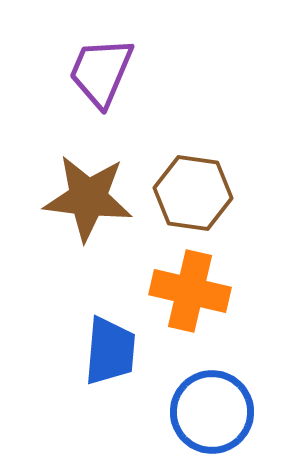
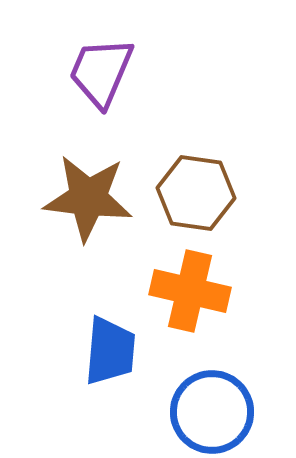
brown hexagon: moved 3 px right
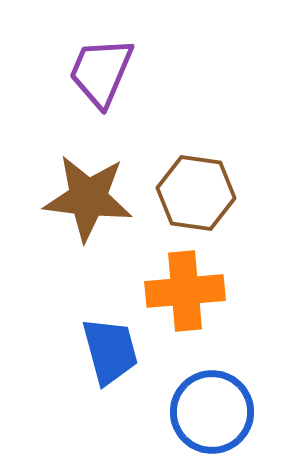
orange cross: moved 5 px left; rotated 18 degrees counterclockwise
blue trapezoid: rotated 20 degrees counterclockwise
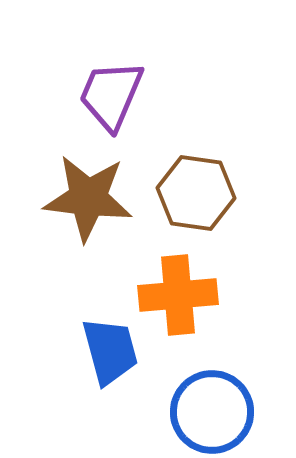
purple trapezoid: moved 10 px right, 23 px down
orange cross: moved 7 px left, 4 px down
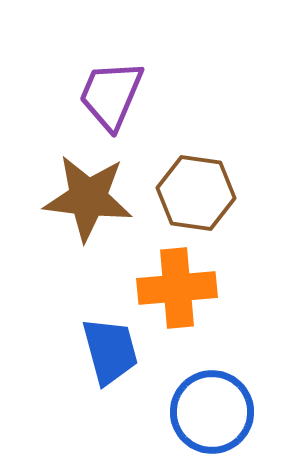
orange cross: moved 1 px left, 7 px up
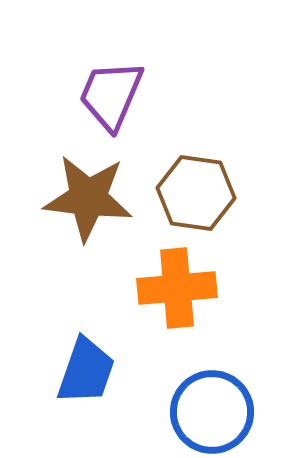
blue trapezoid: moved 24 px left, 20 px down; rotated 34 degrees clockwise
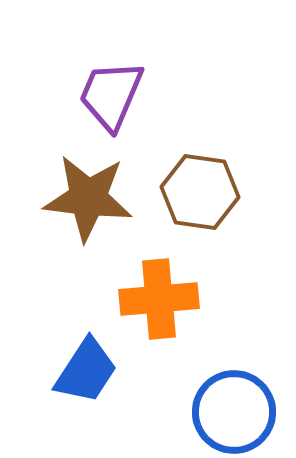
brown hexagon: moved 4 px right, 1 px up
orange cross: moved 18 px left, 11 px down
blue trapezoid: rotated 14 degrees clockwise
blue circle: moved 22 px right
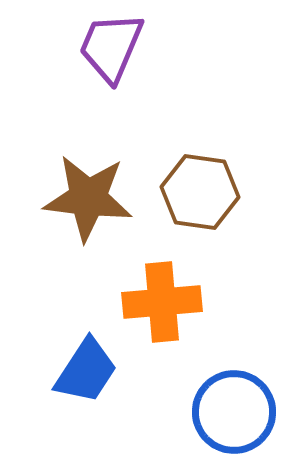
purple trapezoid: moved 48 px up
orange cross: moved 3 px right, 3 px down
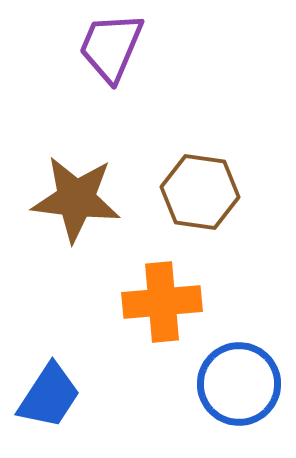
brown star: moved 12 px left, 1 px down
blue trapezoid: moved 37 px left, 25 px down
blue circle: moved 5 px right, 28 px up
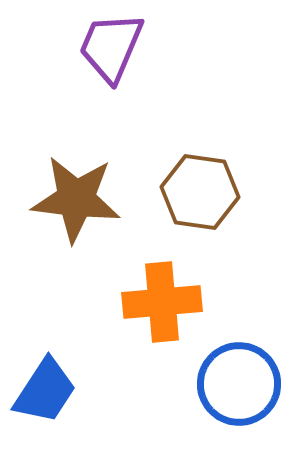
blue trapezoid: moved 4 px left, 5 px up
